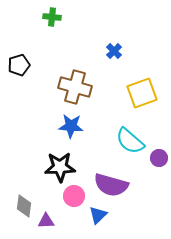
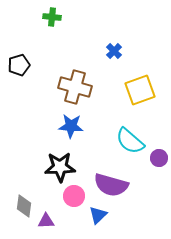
yellow square: moved 2 px left, 3 px up
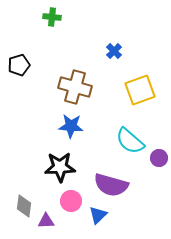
pink circle: moved 3 px left, 5 px down
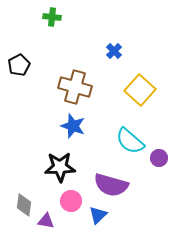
black pentagon: rotated 10 degrees counterclockwise
yellow square: rotated 28 degrees counterclockwise
blue star: moved 2 px right; rotated 15 degrees clockwise
gray diamond: moved 1 px up
purple triangle: rotated 12 degrees clockwise
